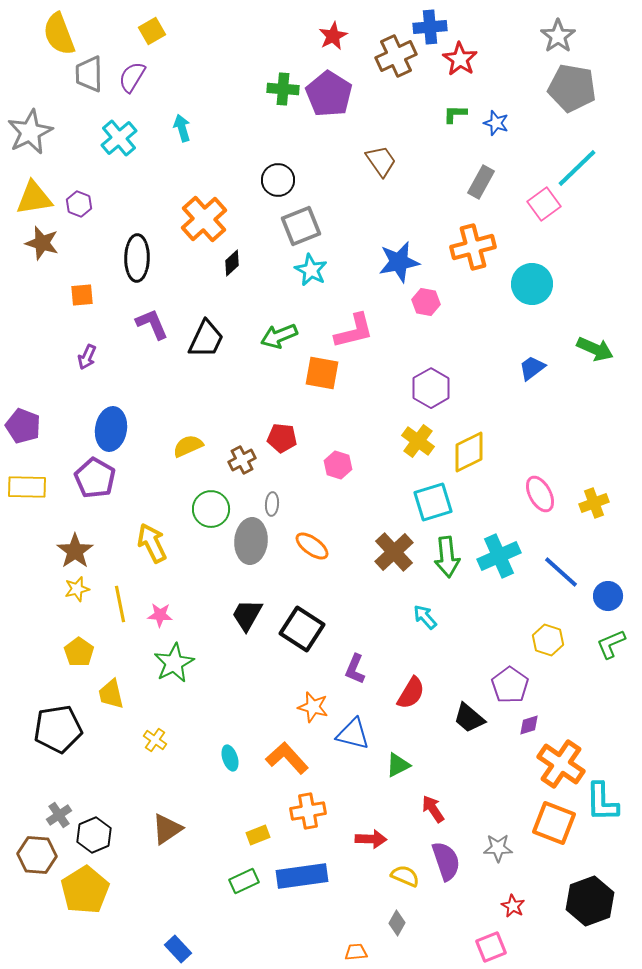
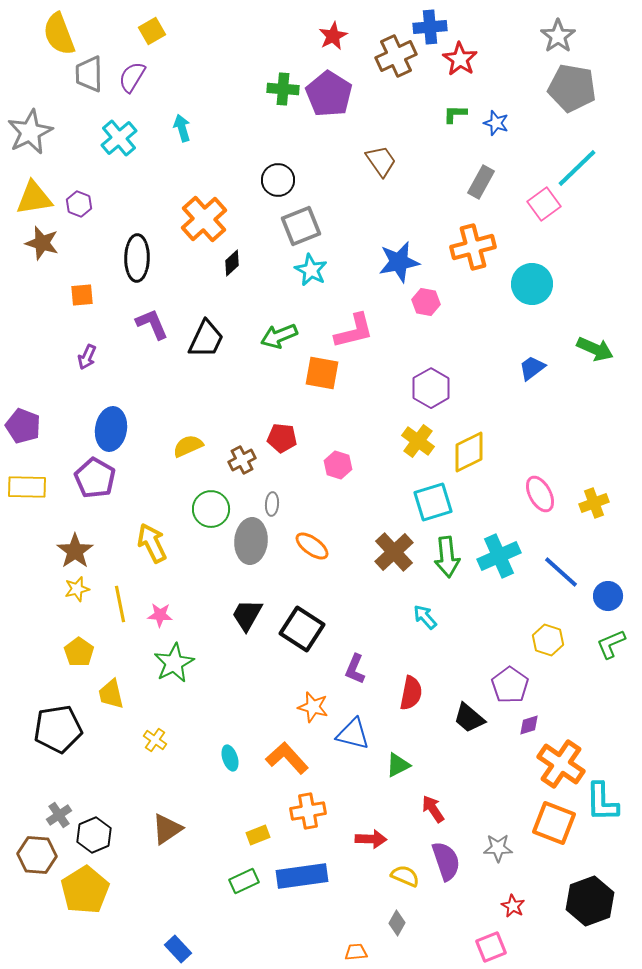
red semicircle at (411, 693): rotated 20 degrees counterclockwise
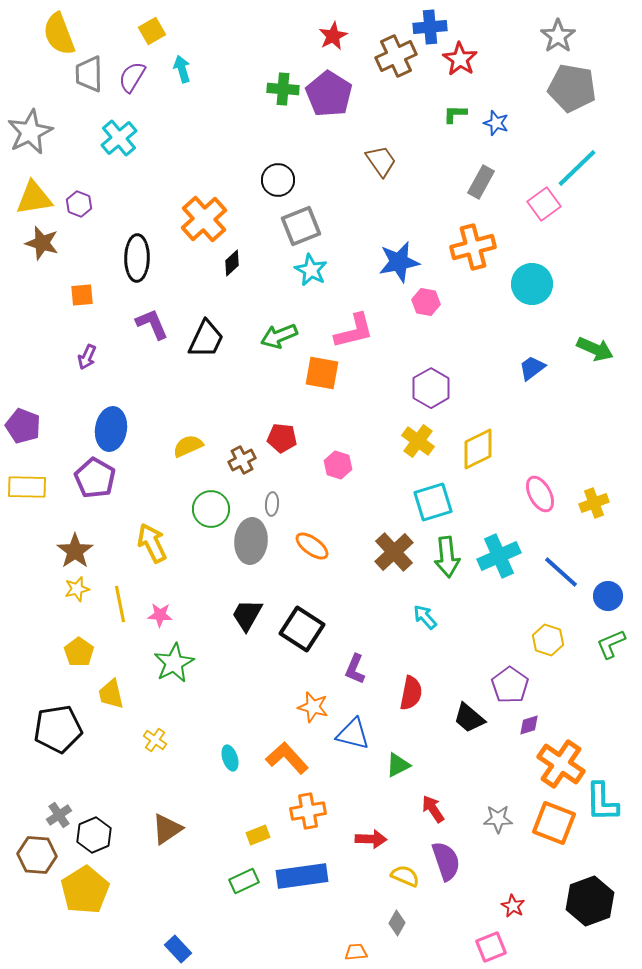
cyan arrow at (182, 128): moved 59 px up
yellow diamond at (469, 452): moved 9 px right, 3 px up
gray star at (498, 848): moved 29 px up
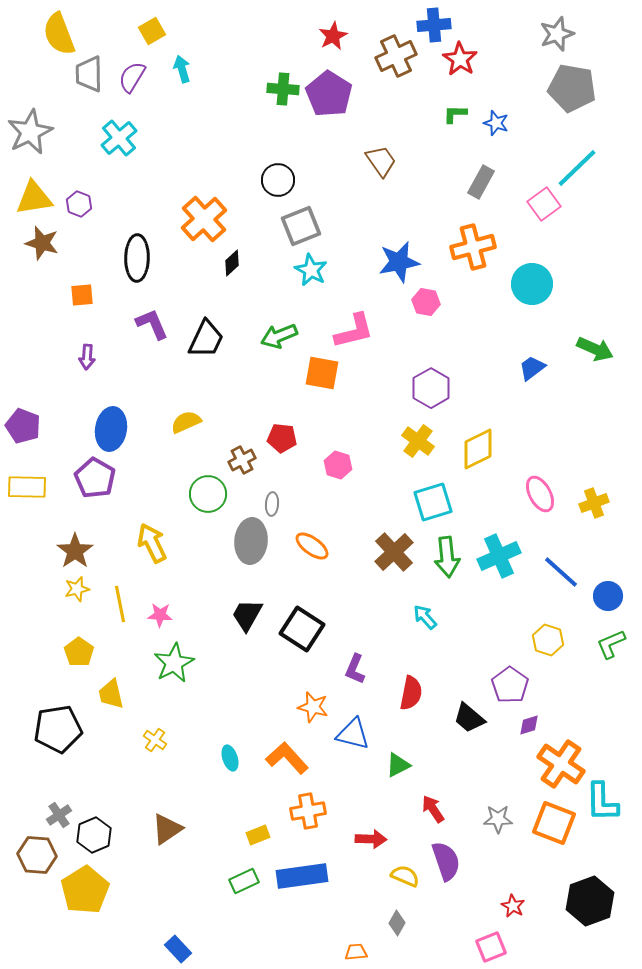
blue cross at (430, 27): moved 4 px right, 2 px up
gray star at (558, 36): moved 1 px left, 2 px up; rotated 16 degrees clockwise
purple arrow at (87, 357): rotated 20 degrees counterclockwise
yellow semicircle at (188, 446): moved 2 px left, 24 px up
green circle at (211, 509): moved 3 px left, 15 px up
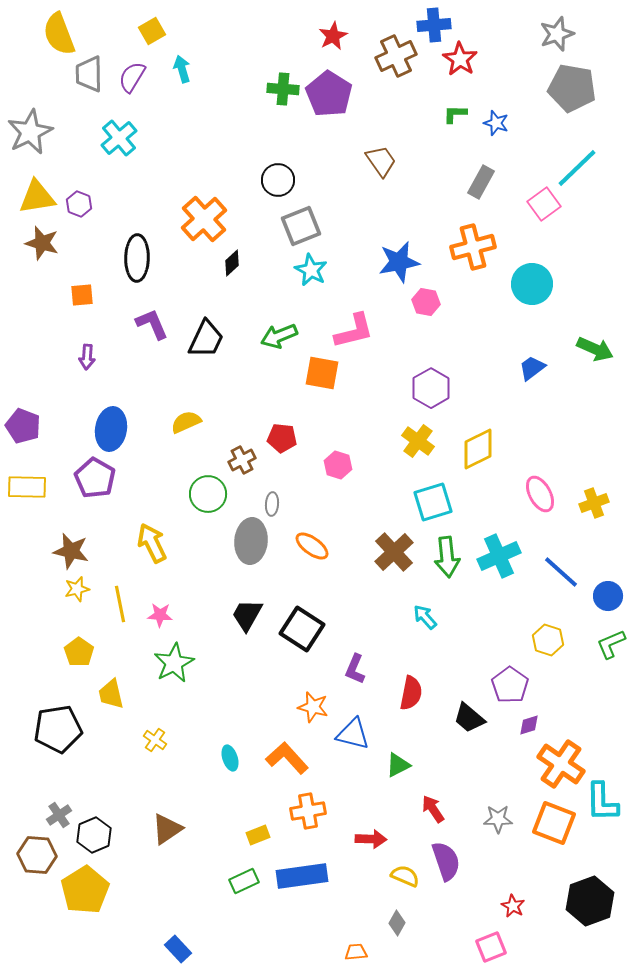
yellow triangle at (34, 198): moved 3 px right, 1 px up
brown star at (75, 551): moved 4 px left; rotated 24 degrees counterclockwise
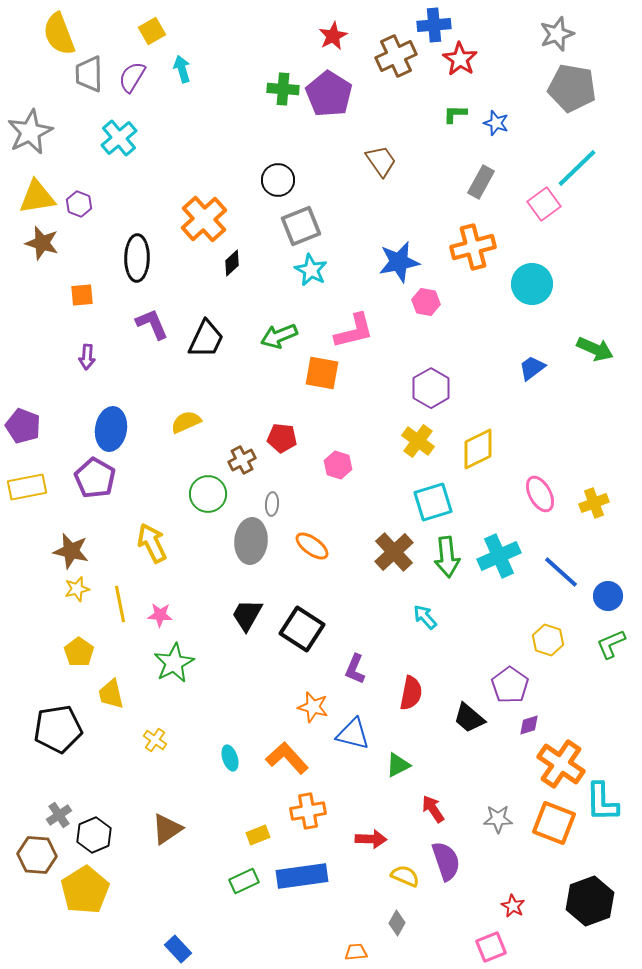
yellow rectangle at (27, 487): rotated 12 degrees counterclockwise
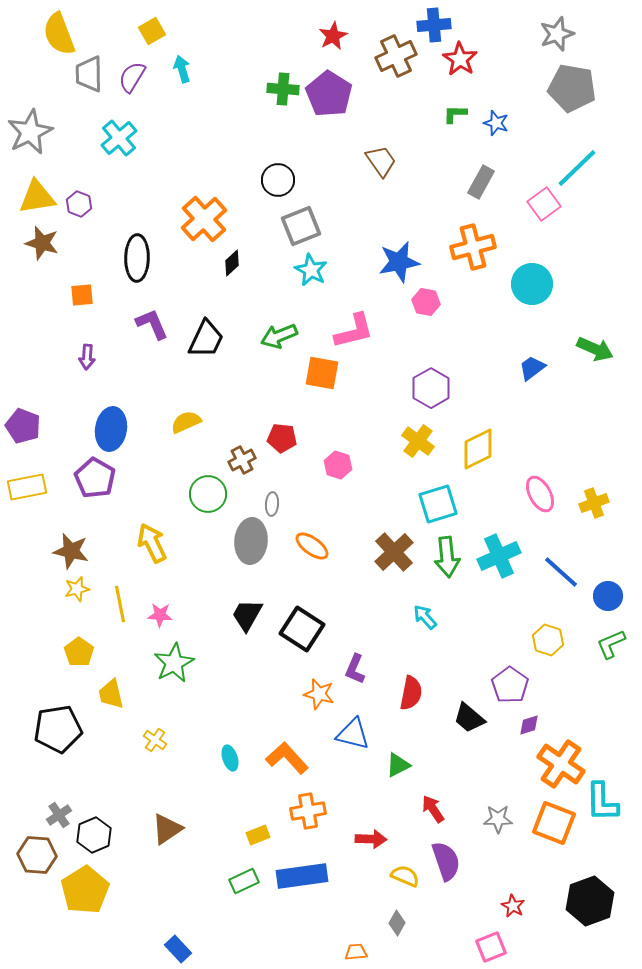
cyan square at (433, 502): moved 5 px right, 2 px down
orange star at (313, 707): moved 6 px right, 13 px up
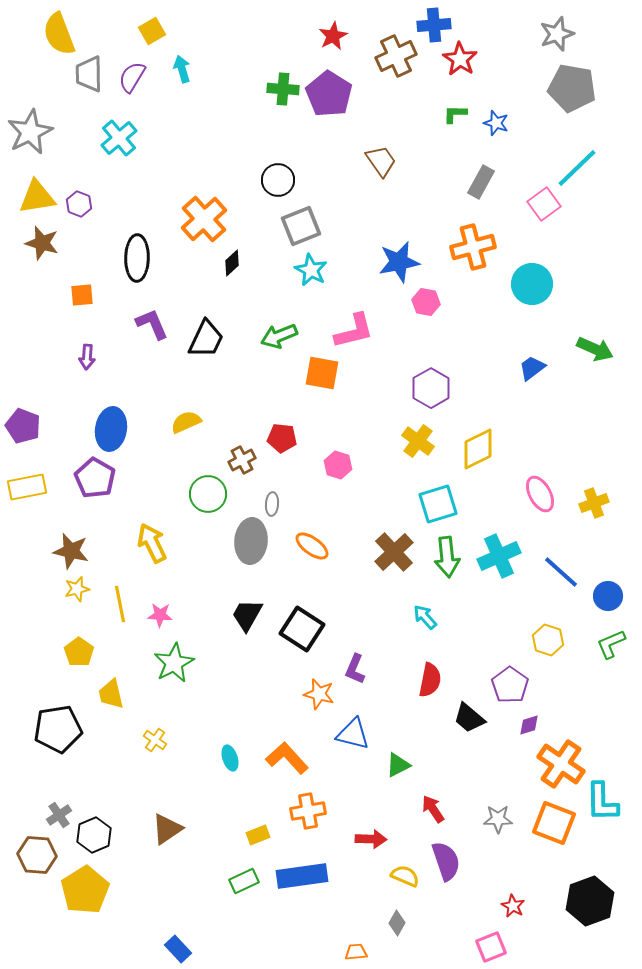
red semicircle at (411, 693): moved 19 px right, 13 px up
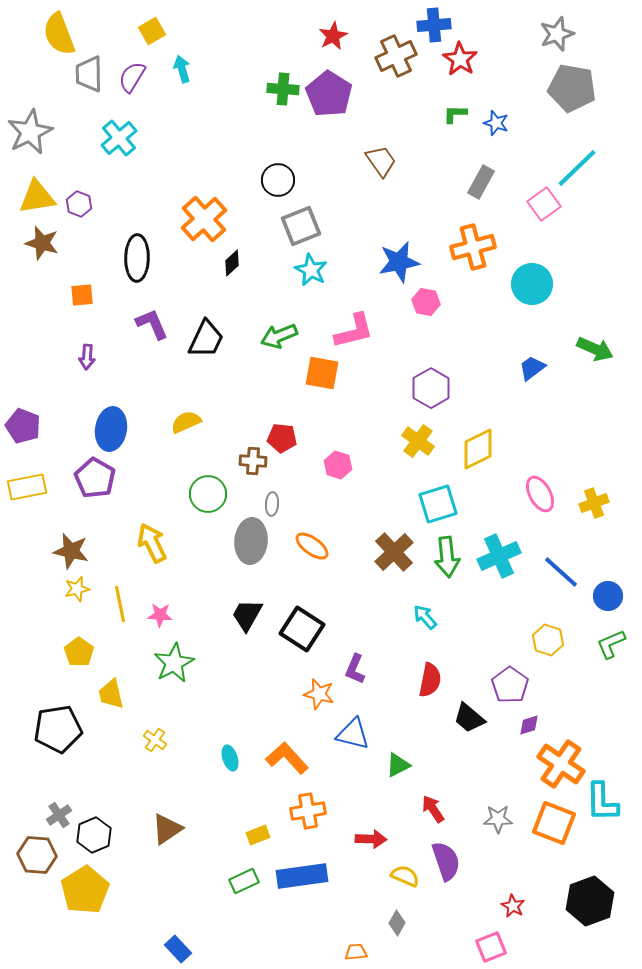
brown cross at (242, 460): moved 11 px right, 1 px down; rotated 32 degrees clockwise
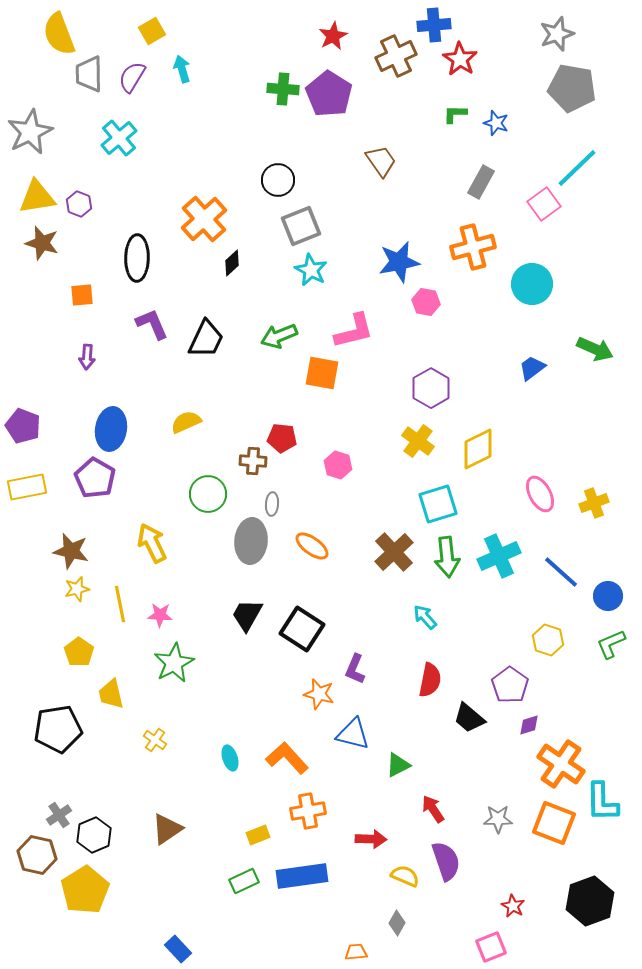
brown hexagon at (37, 855): rotated 9 degrees clockwise
